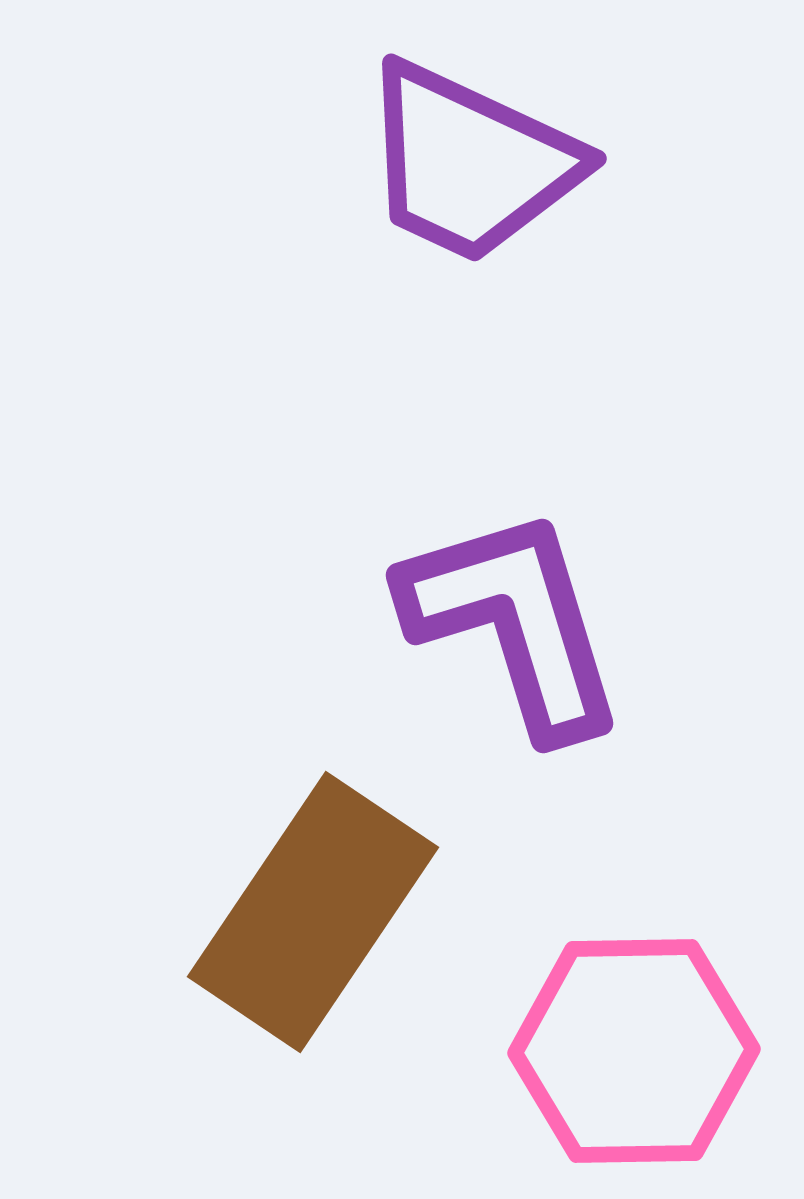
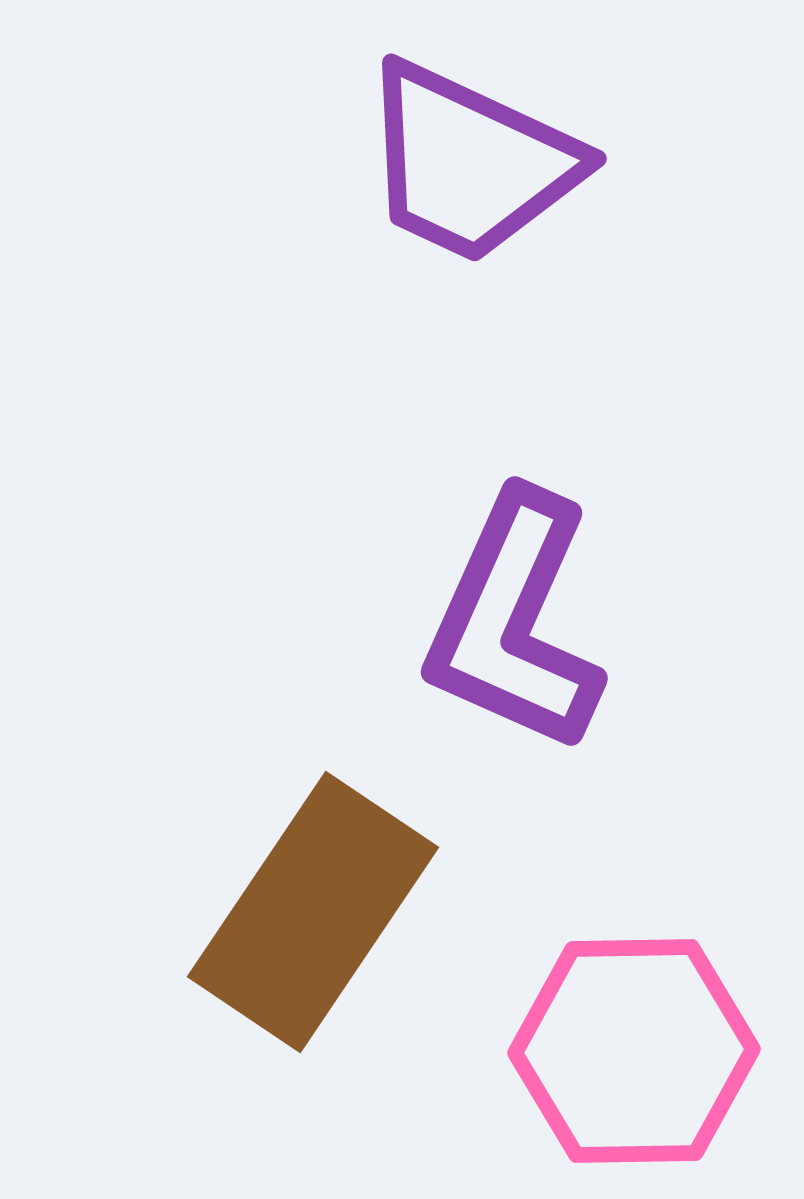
purple L-shape: rotated 139 degrees counterclockwise
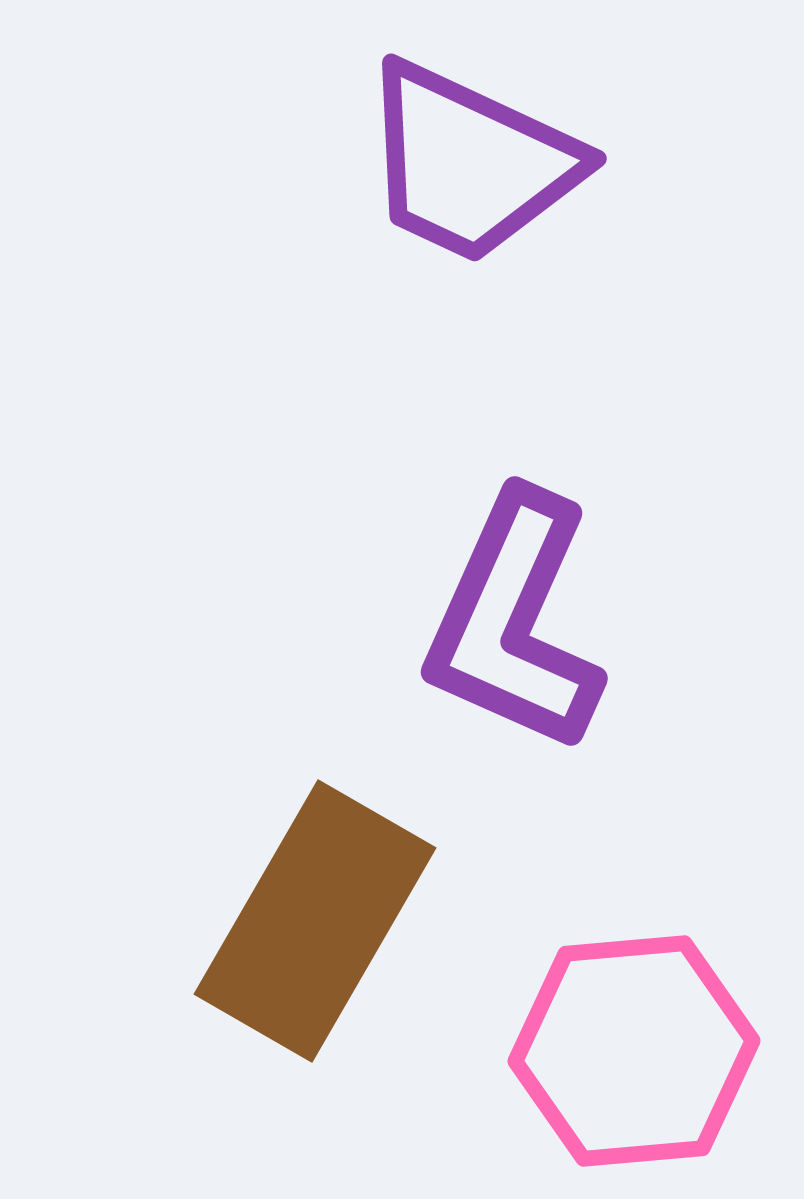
brown rectangle: moved 2 px right, 9 px down; rotated 4 degrees counterclockwise
pink hexagon: rotated 4 degrees counterclockwise
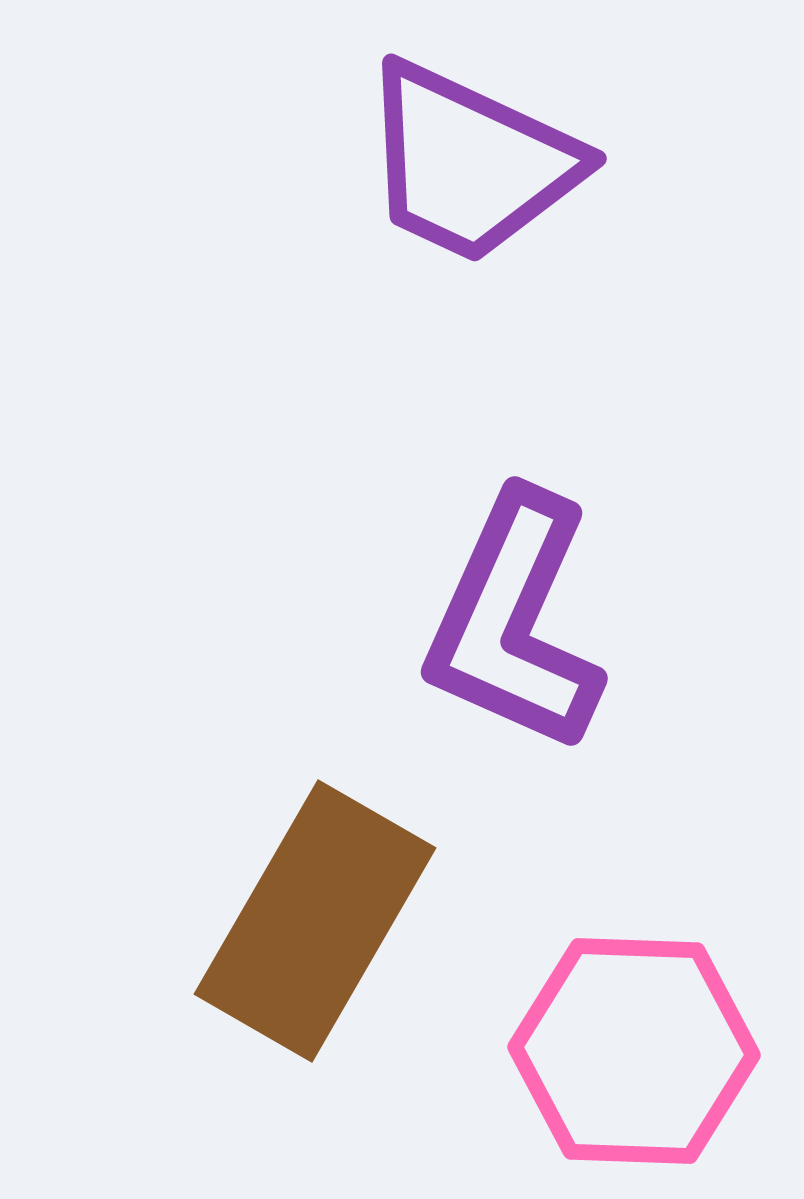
pink hexagon: rotated 7 degrees clockwise
